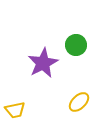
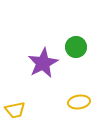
green circle: moved 2 px down
yellow ellipse: rotated 35 degrees clockwise
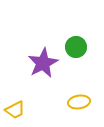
yellow trapezoid: rotated 15 degrees counterclockwise
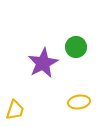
yellow trapezoid: rotated 45 degrees counterclockwise
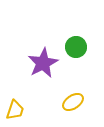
yellow ellipse: moved 6 px left; rotated 25 degrees counterclockwise
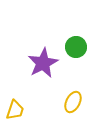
yellow ellipse: rotated 30 degrees counterclockwise
